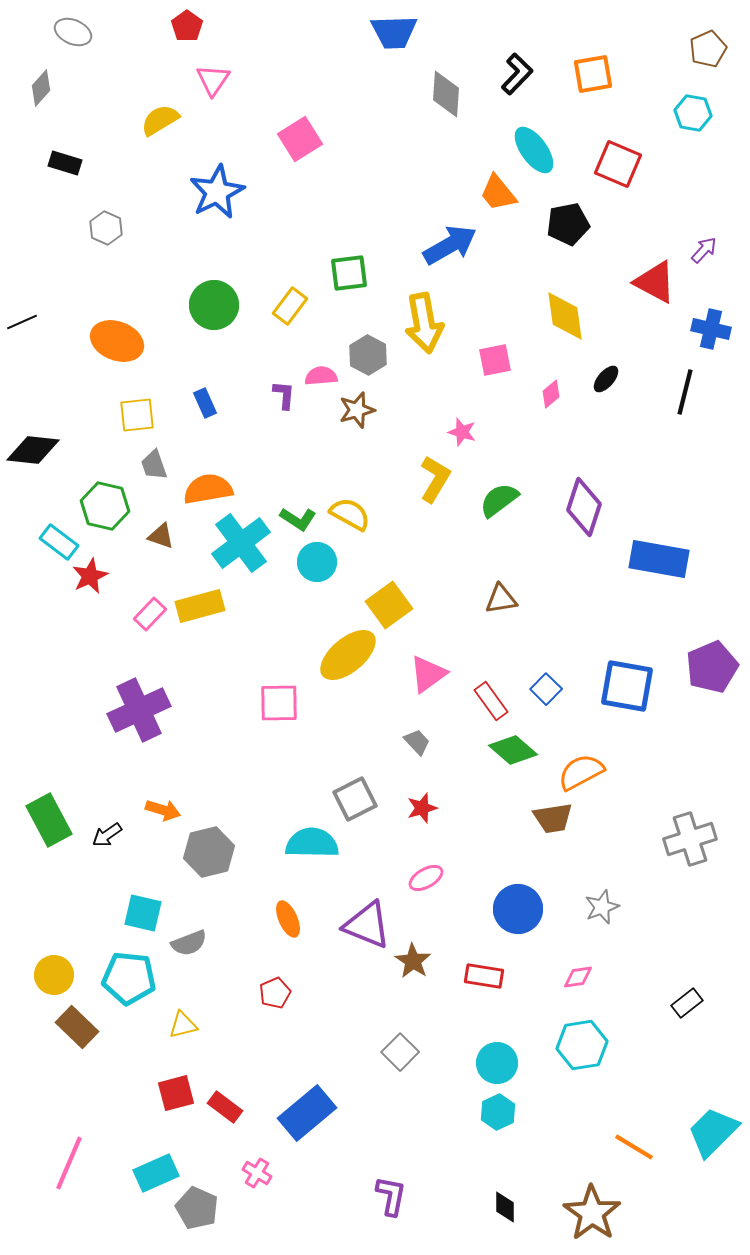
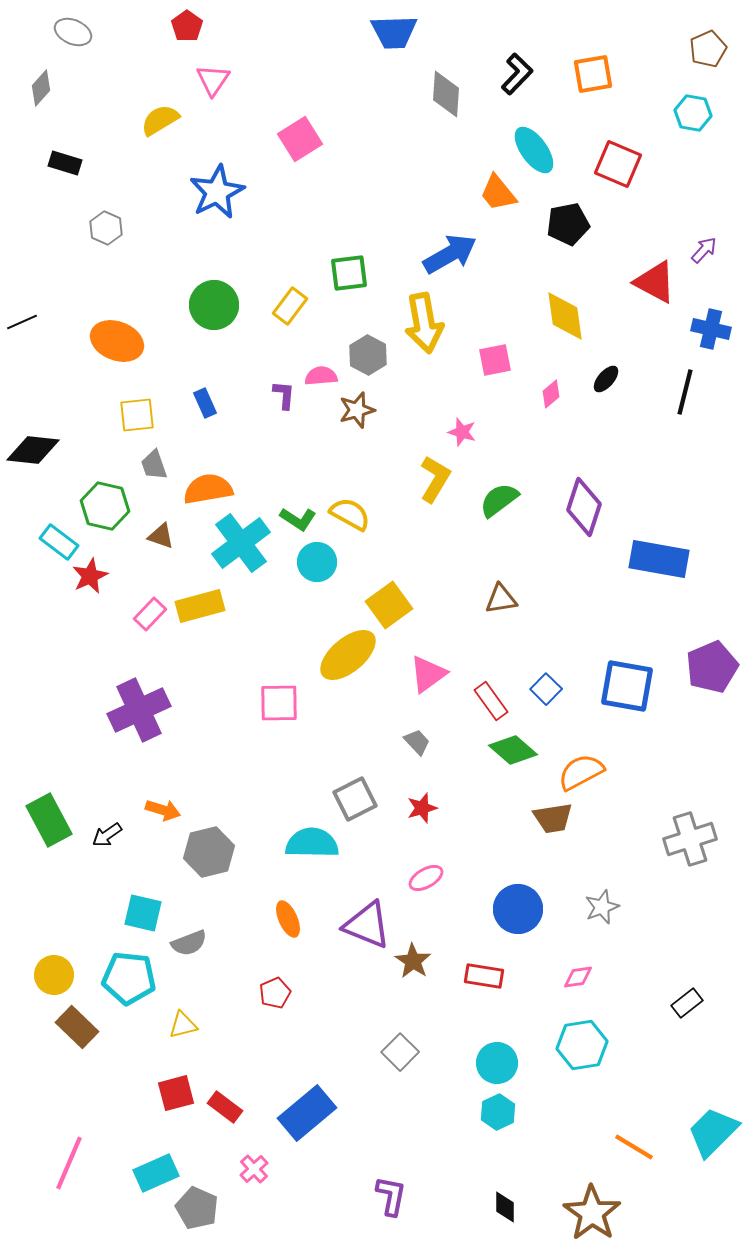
blue arrow at (450, 245): moved 9 px down
pink cross at (257, 1173): moved 3 px left, 4 px up; rotated 16 degrees clockwise
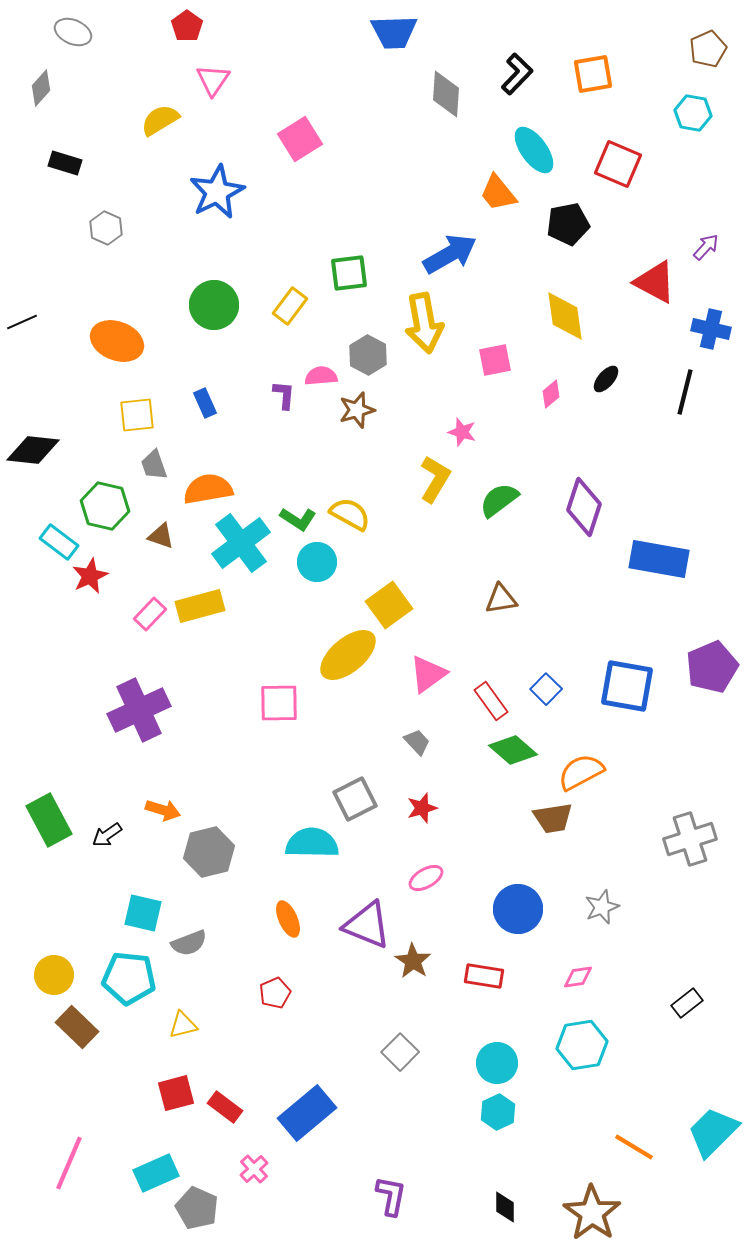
purple arrow at (704, 250): moved 2 px right, 3 px up
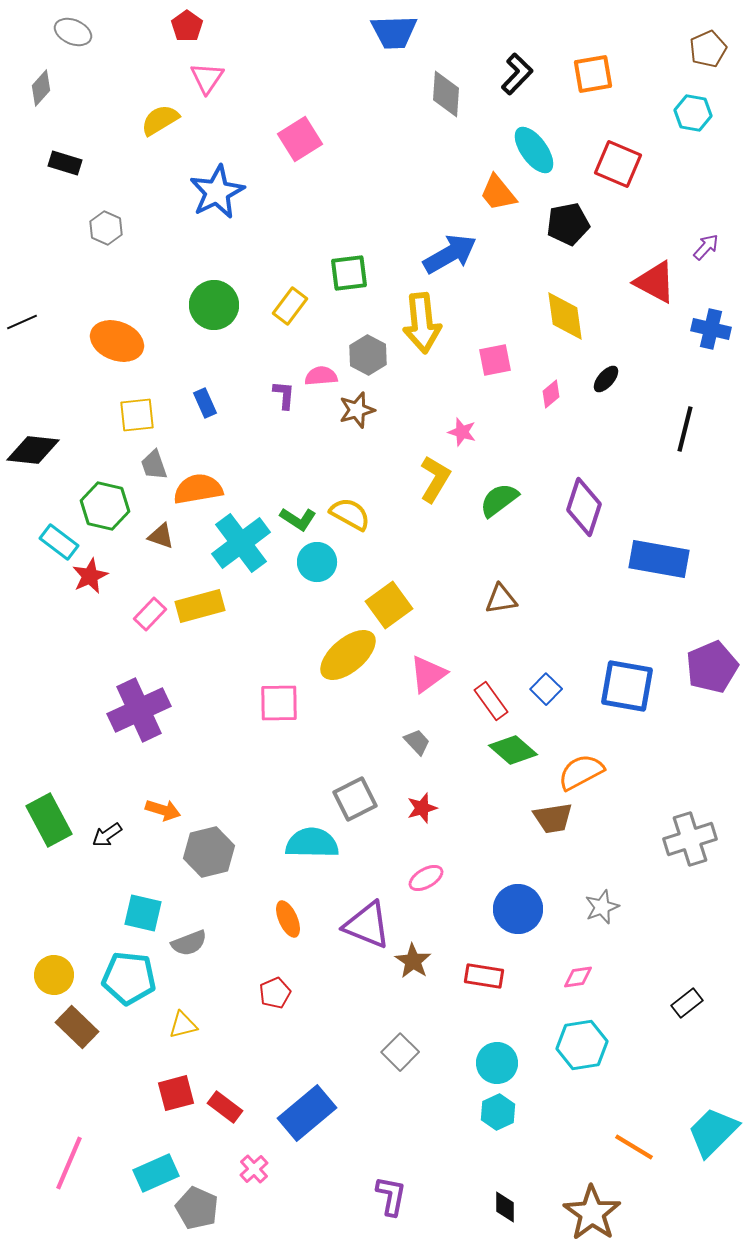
pink triangle at (213, 80): moved 6 px left, 2 px up
yellow arrow at (424, 323): moved 2 px left; rotated 4 degrees clockwise
black line at (685, 392): moved 37 px down
orange semicircle at (208, 489): moved 10 px left
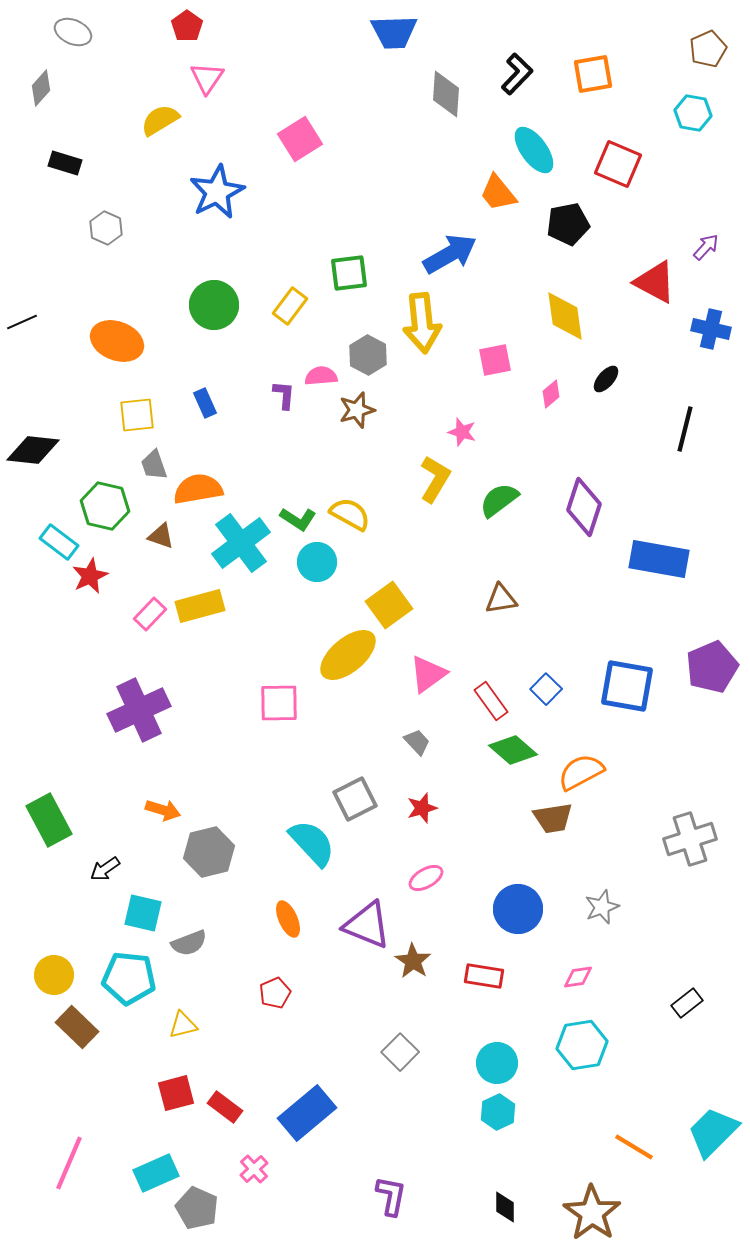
black arrow at (107, 835): moved 2 px left, 34 px down
cyan semicircle at (312, 843): rotated 46 degrees clockwise
